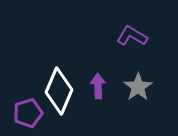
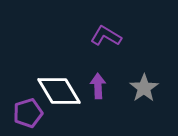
purple L-shape: moved 26 px left
gray star: moved 6 px right, 1 px down
white diamond: rotated 54 degrees counterclockwise
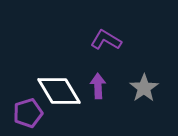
purple L-shape: moved 4 px down
